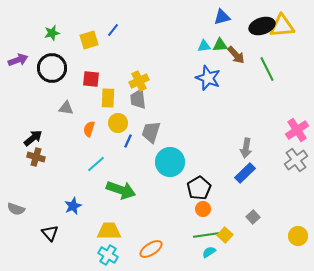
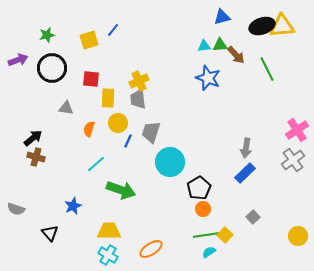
green star at (52, 33): moved 5 px left, 2 px down
gray cross at (296, 160): moved 3 px left
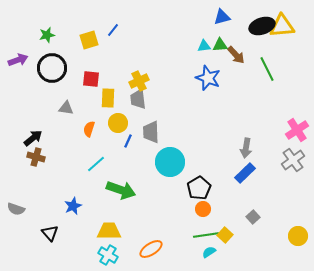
gray trapezoid at (151, 132): rotated 20 degrees counterclockwise
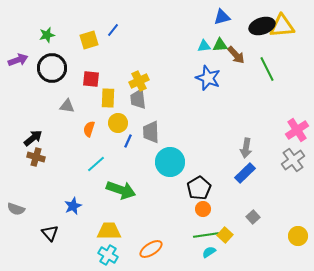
gray triangle at (66, 108): moved 1 px right, 2 px up
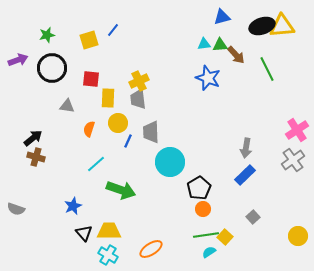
cyan triangle at (204, 46): moved 2 px up
blue rectangle at (245, 173): moved 2 px down
black triangle at (50, 233): moved 34 px right
yellow square at (225, 235): moved 2 px down
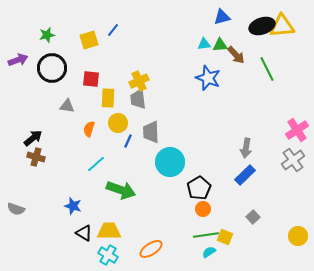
blue star at (73, 206): rotated 30 degrees counterclockwise
black triangle at (84, 233): rotated 18 degrees counterclockwise
yellow square at (225, 237): rotated 21 degrees counterclockwise
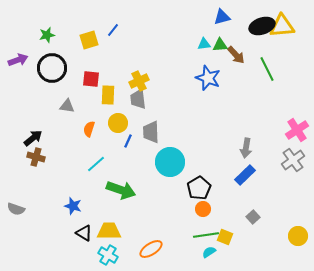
yellow rectangle at (108, 98): moved 3 px up
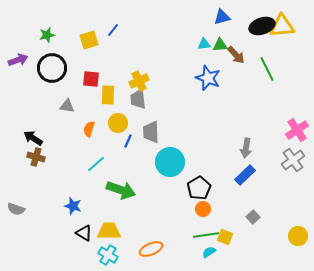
black arrow at (33, 138): rotated 108 degrees counterclockwise
orange ellipse at (151, 249): rotated 10 degrees clockwise
